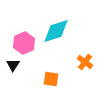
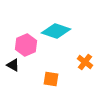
cyan diamond: rotated 36 degrees clockwise
pink hexagon: moved 2 px right, 2 px down
black triangle: rotated 32 degrees counterclockwise
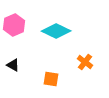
cyan diamond: rotated 8 degrees clockwise
pink hexagon: moved 12 px left, 20 px up
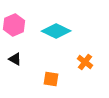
black triangle: moved 2 px right, 6 px up
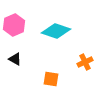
cyan diamond: rotated 8 degrees counterclockwise
orange cross: rotated 28 degrees clockwise
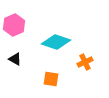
cyan diamond: moved 11 px down
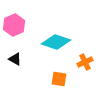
orange square: moved 8 px right
